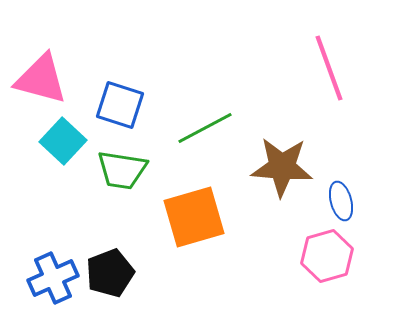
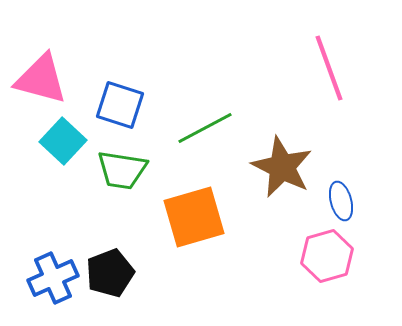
brown star: rotated 22 degrees clockwise
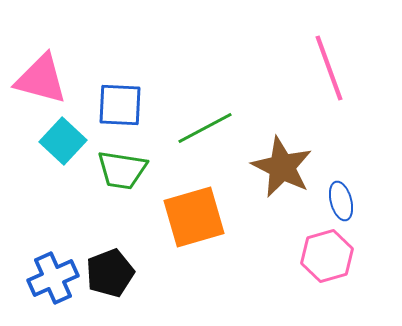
blue square: rotated 15 degrees counterclockwise
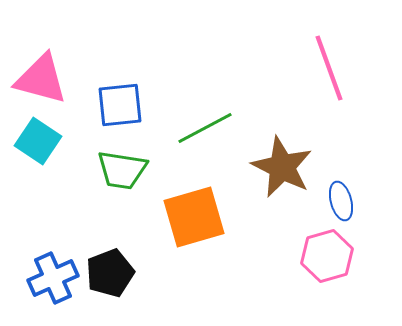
blue square: rotated 9 degrees counterclockwise
cyan square: moved 25 px left; rotated 9 degrees counterclockwise
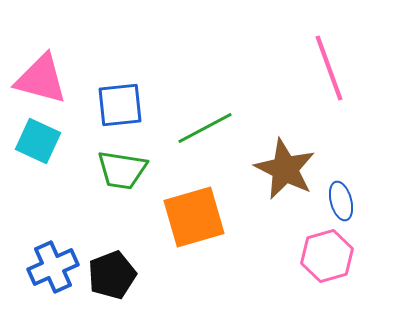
cyan square: rotated 9 degrees counterclockwise
brown star: moved 3 px right, 2 px down
black pentagon: moved 2 px right, 2 px down
blue cross: moved 11 px up
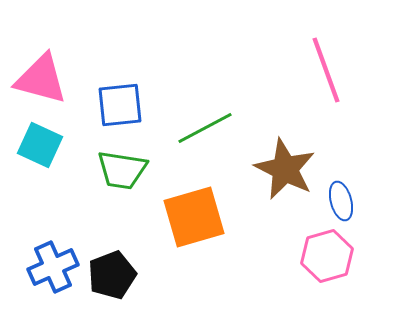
pink line: moved 3 px left, 2 px down
cyan square: moved 2 px right, 4 px down
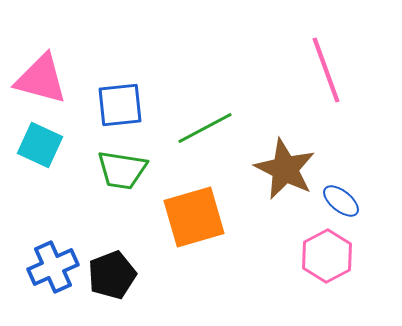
blue ellipse: rotated 36 degrees counterclockwise
pink hexagon: rotated 12 degrees counterclockwise
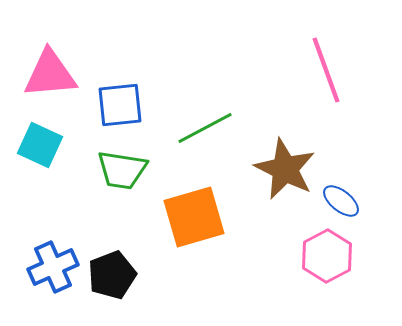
pink triangle: moved 9 px right, 5 px up; rotated 20 degrees counterclockwise
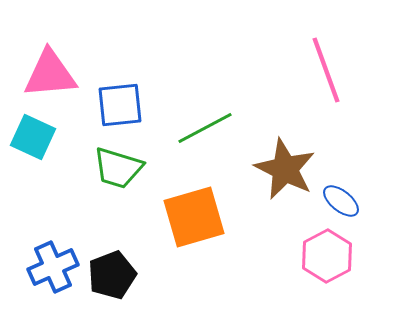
cyan square: moved 7 px left, 8 px up
green trapezoid: moved 4 px left, 2 px up; rotated 8 degrees clockwise
